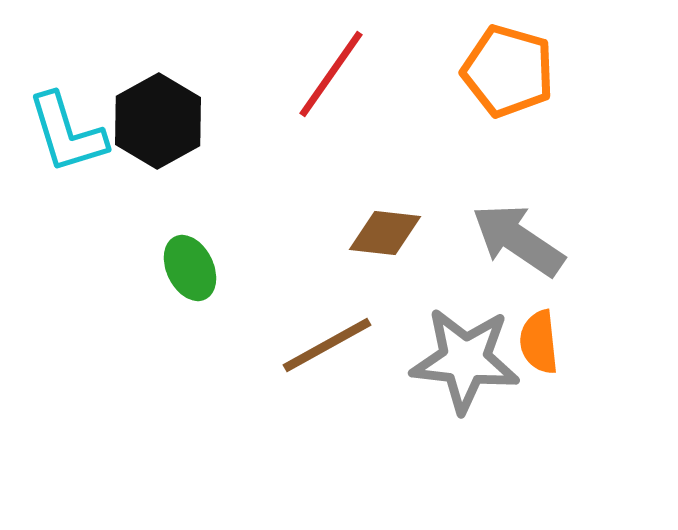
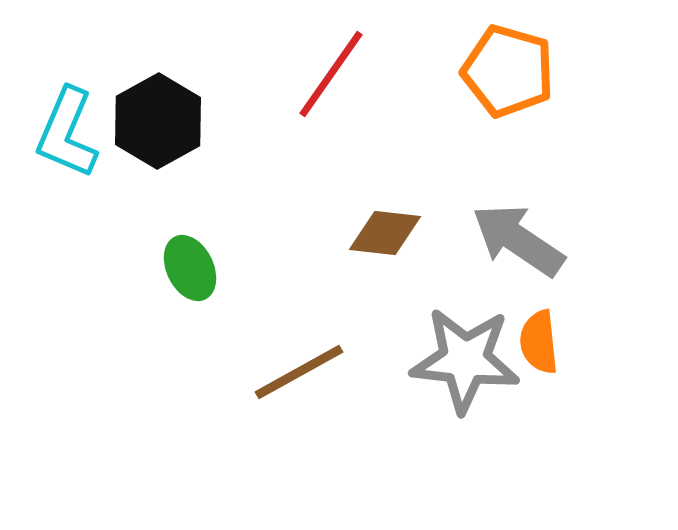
cyan L-shape: rotated 40 degrees clockwise
brown line: moved 28 px left, 27 px down
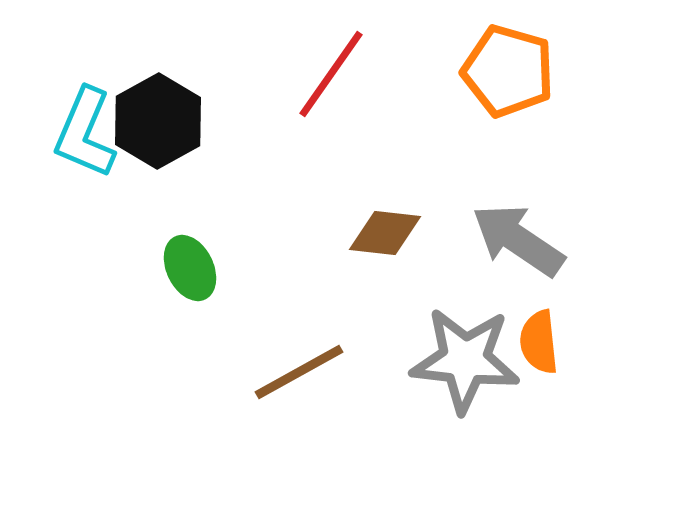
cyan L-shape: moved 18 px right
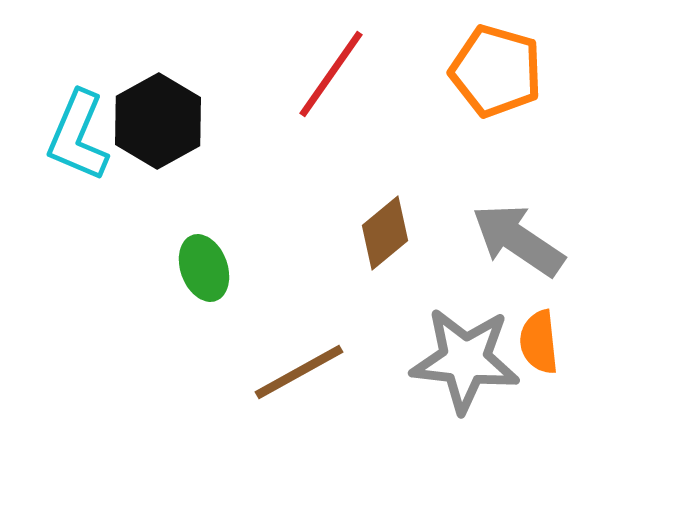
orange pentagon: moved 12 px left
cyan L-shape: moved 7 px left, 3 px down
brown diamond: rotated 46 degrees counterclockwise
green ellipse: moved 14 px right; rotated 6 degrees clockwise
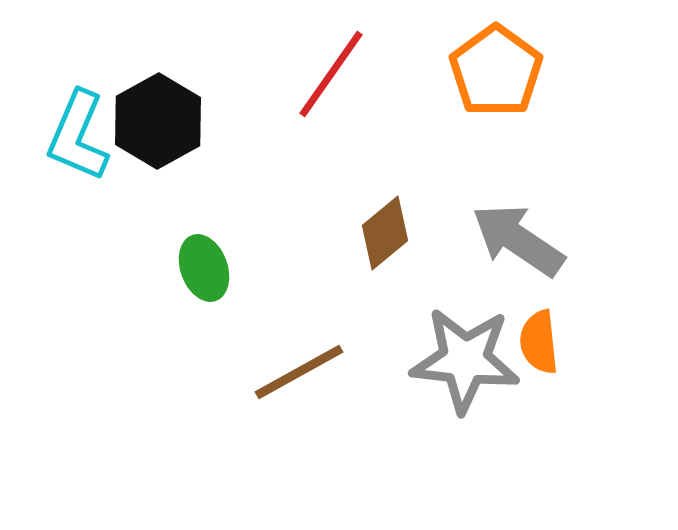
orange pentagon: rotated 20 degrees clockwise
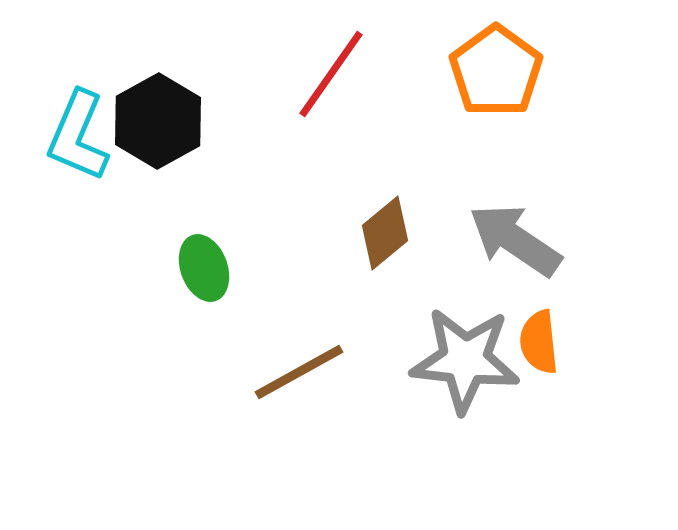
gray arrow: moved 3 px left
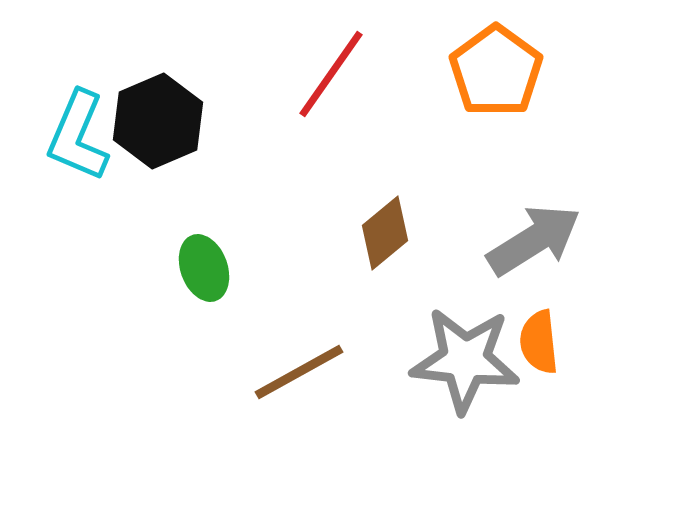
black hexagon: rotated 6 degrees clockwise
gray arrow: moved 19 px right; rotated 114 degrees clockwise
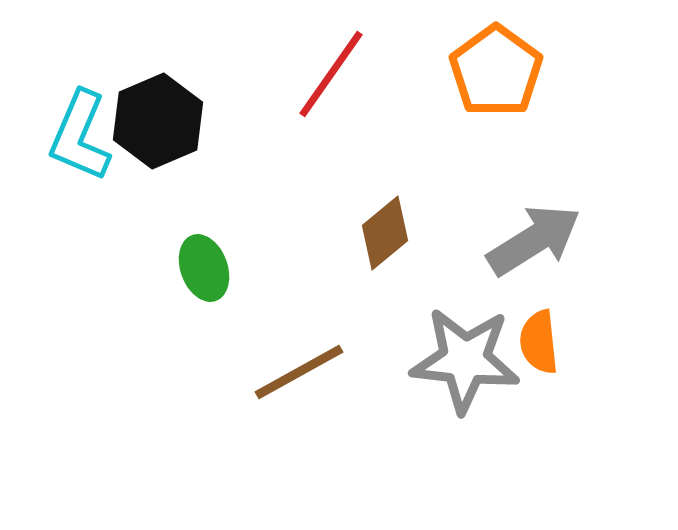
cyan L-shape: moved 2 px right
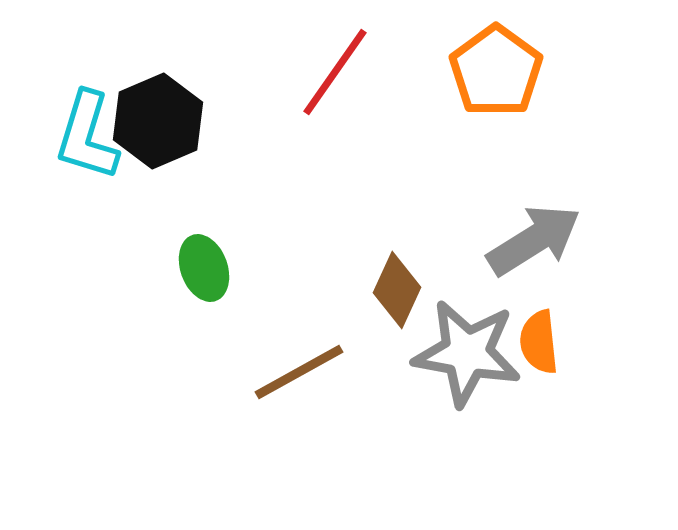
red line: moved 4 px right, 2 px up
cyan L-shape: moved 7 px right; rotated 6 degrees counterclockwise
brown diamond: moved 12 px right, 57 px down; rotated 26 degrees counterclockwise
gray star: moved 2 px right, 7 px up; rotated 4 degrees clockwise
